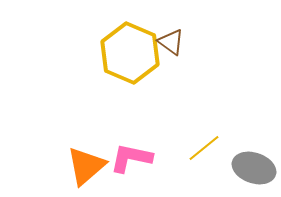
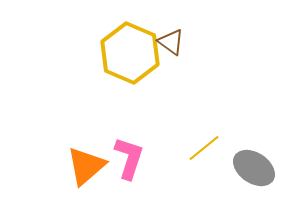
pink L-shape: moved 2 px left; rotated 96 degrees clockwise
gray ellipse: rotated 15 degrees clockwise
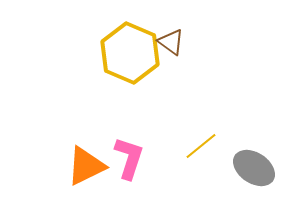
yellow line: moved 3 px left, 2 px up
orange triangle: rotated 15 degrees clockwise
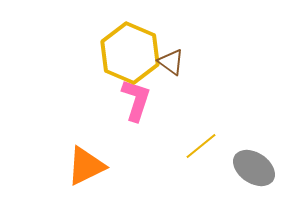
brown triangle: moved 20 px down
pink L-shape: moved 7 px right, 58 px up
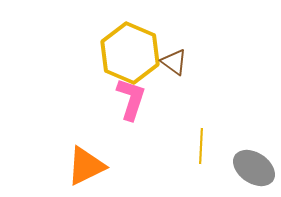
brown triangle: moved 3 px right
pink L-shape: moved 5 px left, 1 px up
yellow line: rotated 48 degrees counterclockwise
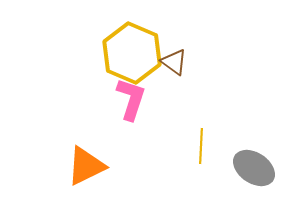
yellow hexagon: moved 2 px right
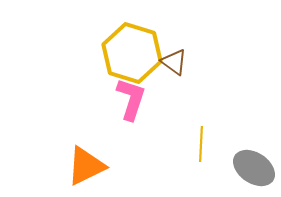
yellow hexagon: rotated 6 degrees counterclockwise
yellow line: moved 2 px up
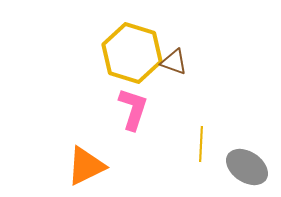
brown triangle: rotated 16 degrees counterclockwise
pink L-shape: moved 2 px right, 10 px down
gray ellipse: moved 7 px left, 1 px up
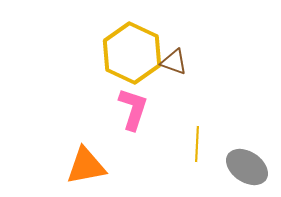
yellow hexagon: rotated 8 degrees clockwise
yellow line: moved 4 px left
orange triangle: rotated 15 degrees clockwise
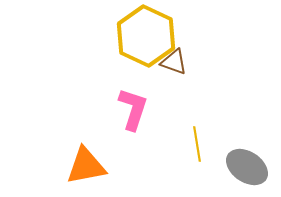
yellow hexagon: moved 14 px right, 17 px up
yellow line: rotated 12 degrees counterclockwise
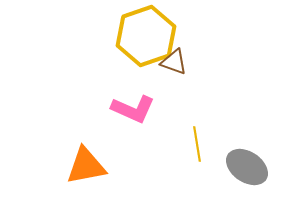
yellow hexagon: rotated 16 degrees clockwise
pink L-shape: rotated 96 degrees clockwise
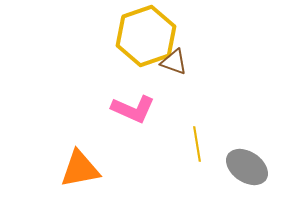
orange triangle: moved 6 px left, 3 px down
